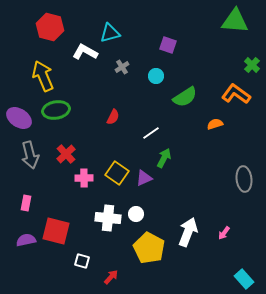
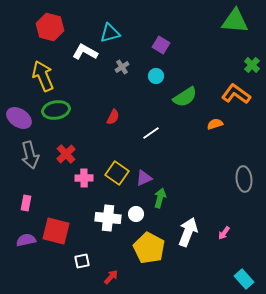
purple square: moved 7 px left; rotated 12 degrees clockwise
green arrow: moved 4 px left, 40 px down; rotated 12 degrees counterclockwise
white square: rotated 28 degrees counterclockwise
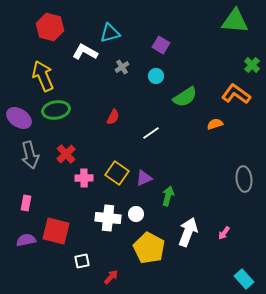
green arrow: moved 8 px right, 2 px up
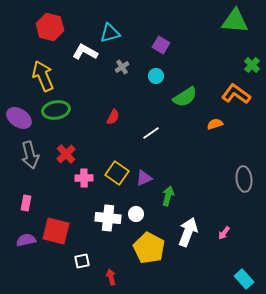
red arrow: rotated 56 degrees counterclockwise
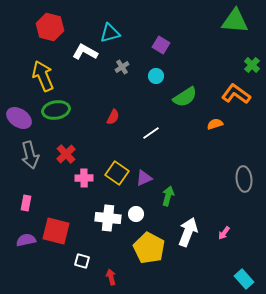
white square: rotated 28 degrees clockwise
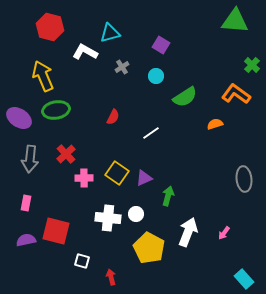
gray arrow: moved 4 px down; rotated 20 degrees clockwise
